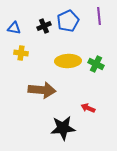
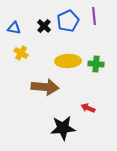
purple line: moved 5 px left
black cross: rotated 24 degrees counterclockwise
yellow cross: rotated 24 degrees clockwise
green cross: rotated 21 degrees counterclockwise
brown arrow: moved 3 px right, 3 px up
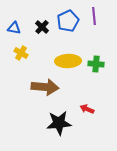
black cross: moved 2 px left, 1 px down
red arrow: moved 1 px left, 1 px down
black star: moved 4 px left, 5 px up
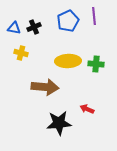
black cross: moved 8 px left; rotated 24 degrees clockwise
yellow cross: rotated 16 degrees counterclockwise
